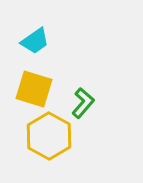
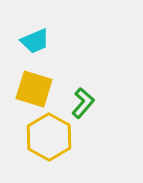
cyan trapezoid: rotated 12 degrees clockwise
yellow hexagon: moved 1 px down
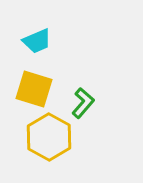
cyan trapezoid: moved 2 px right
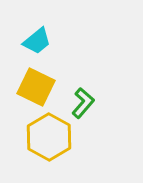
cyan trapezoid: rotated 16 degrees counterclockwise
yellow square: moved 2 px right, 2 px up; rotated 9 degrees clockwise
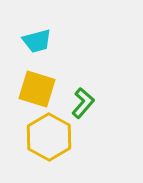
cyan trapezoid: rotated 24 degrees clockwise
yellow square: moved 1 px right, 2 px down; rotated 9 degrees counterclockwise
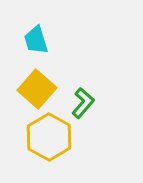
cyan trapezoid: moved 1 px left, 1 px up; rotated 88 degrees clockwise
yellow square: rotated 24 degrees clockwise
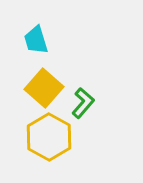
yellow square: moved 7 px right, 1 px up
